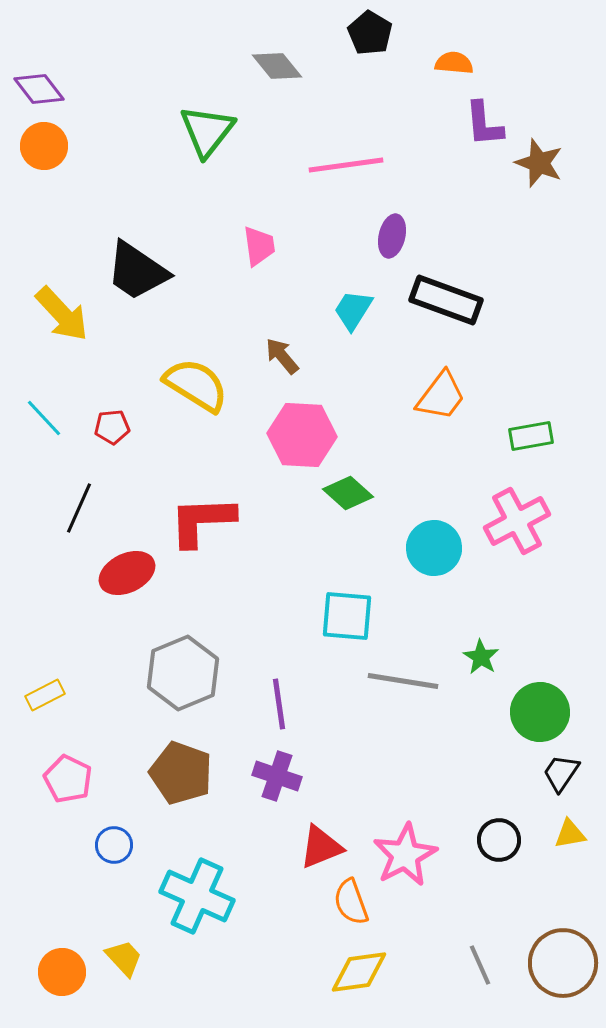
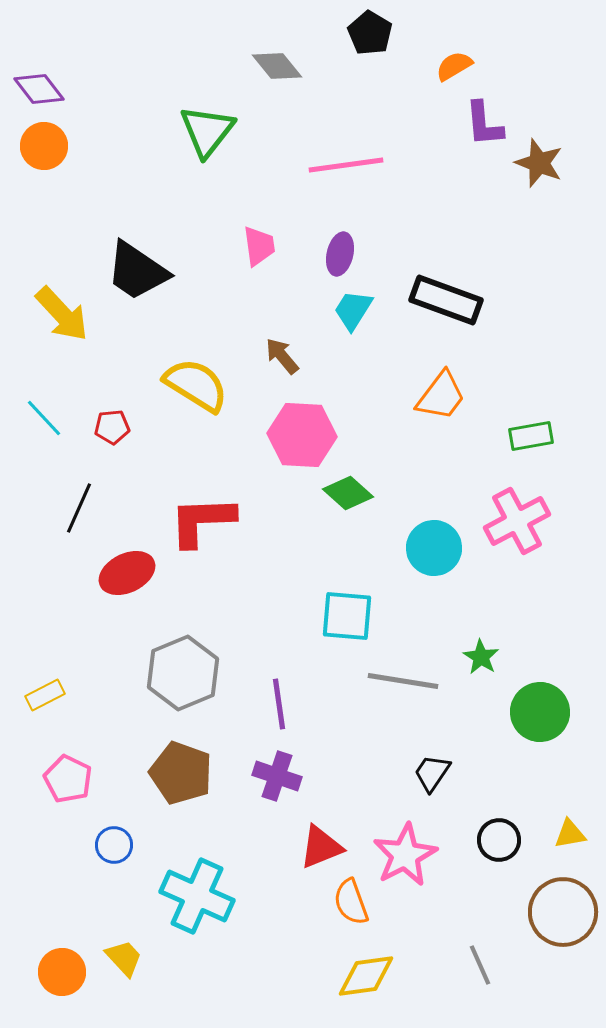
orange semicircle at (454, 63): moved 3 px down; rotated 36 degrees counterclockwise
purple ellipse at (392, 236): moved 52 px left, 18 px down
black trapezoid at (561, 773): moved 129 px left
brown circle at (563, 963): moved 51 px up
yellow diamond at (359, 972): moved 7 px right, 4 px down
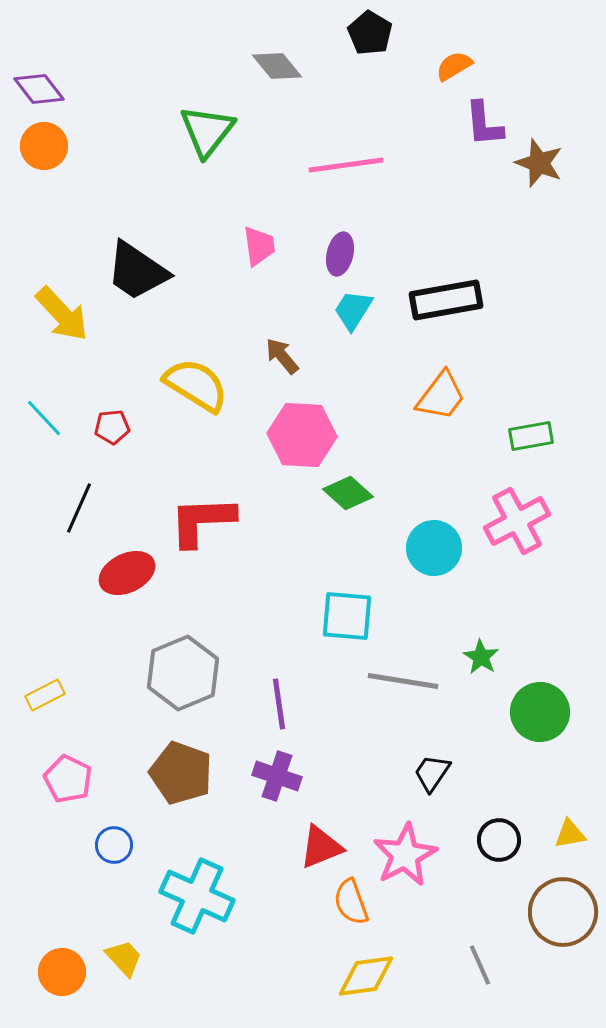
black rectangle at (446, 300): rotated 30 degrees counterclockwise
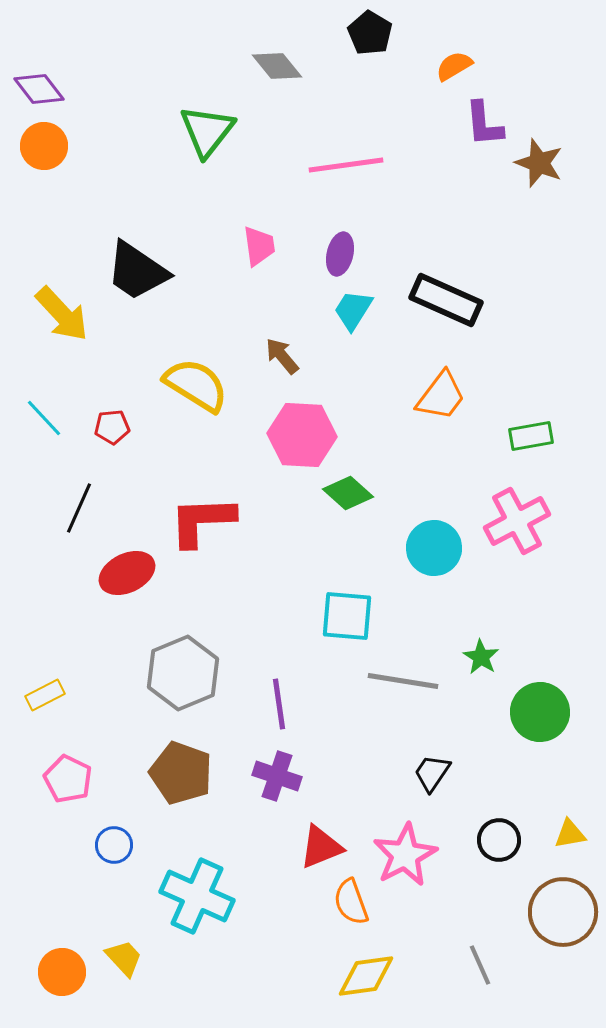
black rectangle at (446, 300): rotated 34 degrees clockwise
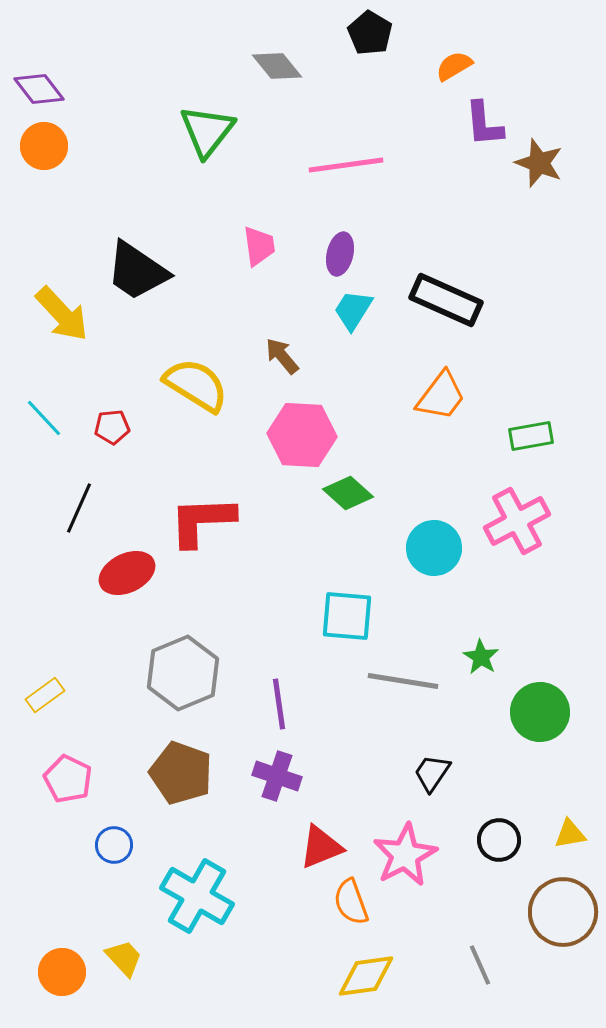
yellow rectangle at (45, 695): rotated 9 degrees counterclockwise
cyan cross at (197, 896): rotated 6 degrees clockwise
